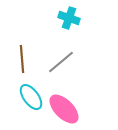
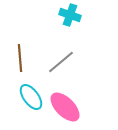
cyan cross: moved 1 px right, 3 px up
brown line: moved 2 px left, 1 px up
pink ellipse: moved 1 px right, 2 px up
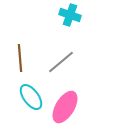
pink ellipse: rotated 76 degrees clockwise
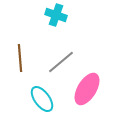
cyan cross: moved 14 px left
cyan ellipse: moved 11 px right, 2 px down
pink ellipse: moved 22 px right, 18 px up
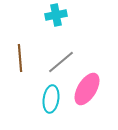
cyan cross: rotated 30 degrees counterclockwise
cyan ellipse: moved 9 px right; rotated 44 degrees clockwise
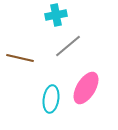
brown line: rotated 72 degrees counterclockwise
gray line: moved 7 px right, 16 px up
pink ellipse: moved 1 px left, 1 px up
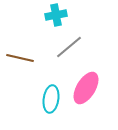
gray line: moved 1 px right, 1 px down
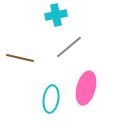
pink ellipse: rotated 16 degrees counterclockwise
